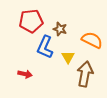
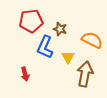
red arrow: rotated 64 degrees clockwise
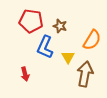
red pentagon: rotated 15 degrees clockwise
brown star: moved 3 px up
orange semicircle: rotated 95 degrees clockwise
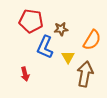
brown star: moved 1 px right, 3 px down; rotated 24 degrees counterclockwise
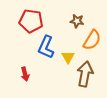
brown star: moved 16 px right, 8 px up; rotated 16 degrees clockwise
blue L-shape: moved 1 px right
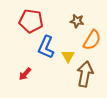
yellow triangle: moved 1 px up
red arrow: rotated 56 degrees clockwise
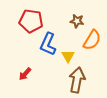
blue L-shape: moved 2 px right, 3 px up
brown arrow: moved 8 px left, 6 px down
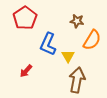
red pentagon: moved 6 px left, 3 px up; rotated 30 degrees clockwise
red arrow: moved 1 px right, 3 px up
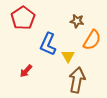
red pentagon: moved 2 px left
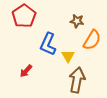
red pentagon: moved 1 px right, 2 px up
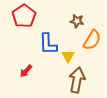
blue L-shape: rotated 25 degrees counterclockwise
